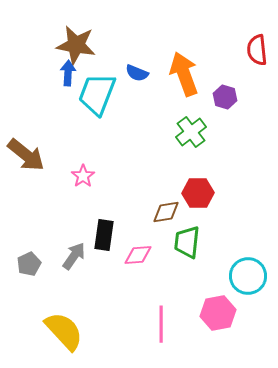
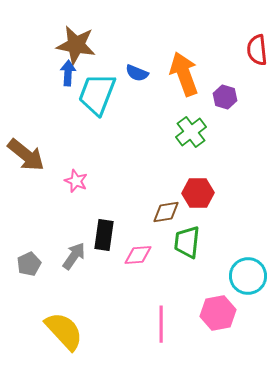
pink star: moved 7 px left, 5 px down; rotated 15 degrees counterclockwise
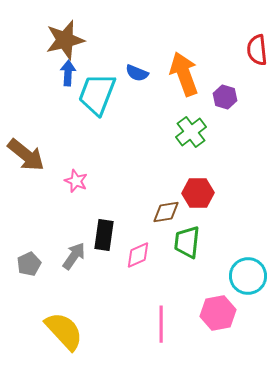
brown star: moved 11 px left, 5 px up; rotated 24 degrees counterclockwise
pink diamond: rotated 20 degrees counterclockwise
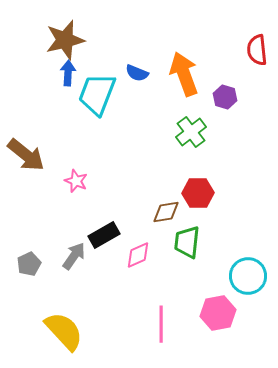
black rectangle: rotated 52 degrees clockwise
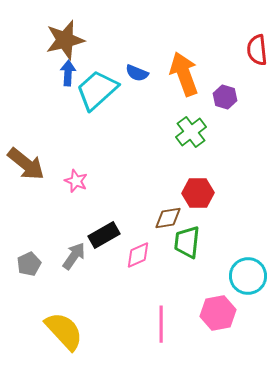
cyan trapezoid: moved 4 px up; rotated 27 degrees clockwise
brown arrow: moved 9 px down
brown diamond: moved 2 px right, 6 px down
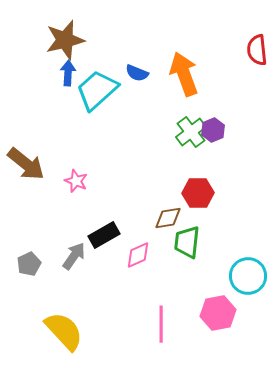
purple hexagon: moved 12 px left, 33 px down; rotated 20 degrees clockwise
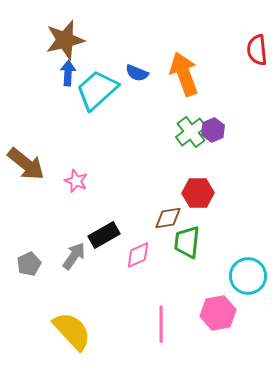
yellow semicircle: moved 8 px right
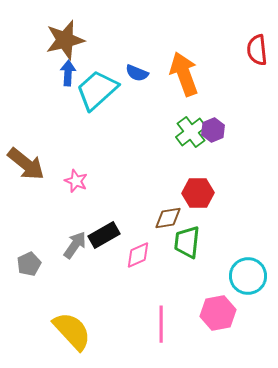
gray arrow: moved 1 px right, 11 px up
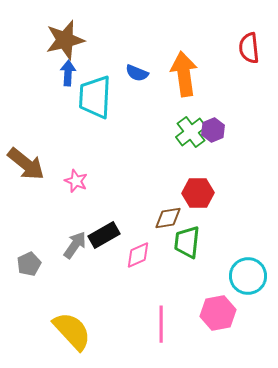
red semicircle: moved 8 px left, 2 px up
orange arrow: rotated 12 degrees clockwise
cyan trapezoid: moved 2 px left, 7 px down; rotated 45 degrees counterclockwise
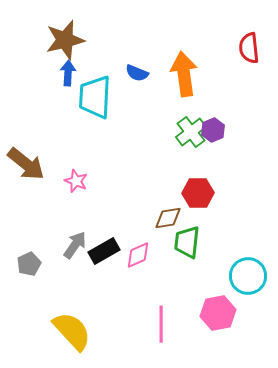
black rectangle: moved 16 px down
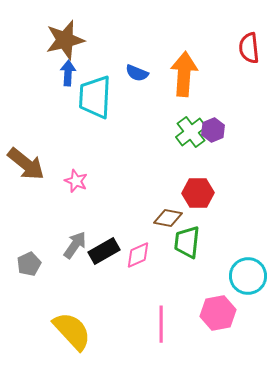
orange arrow: rotated 12 degrees clockwise
brown diamond: rotated 20 degrees clockwise
